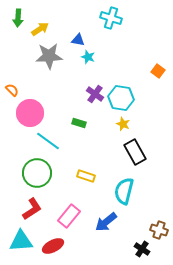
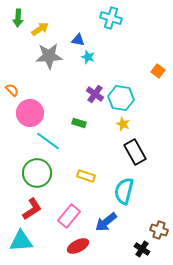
red ellipse: moved 25 px right
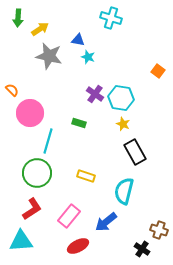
gray star: rotated 16 degrees clockwise
cyan line: rotated 70 degrees clockwise
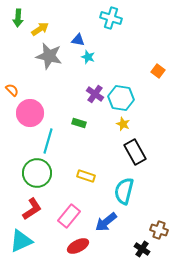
cyan triangle: rotated 20 degrees counterclockwise
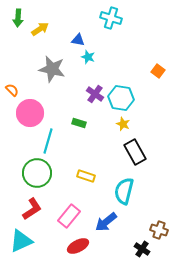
gray star: moved 3 px right, 13 px down
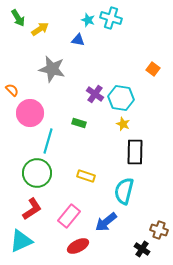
green arrow: rotated 36 degrees counterclockwise
cyan star: moved 37 px up
orange square: moved 5 px left, 2 px up
black rectangle: rotated 30 degrees clockwise
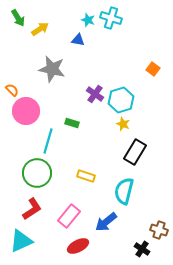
cyan hexagon: moved 2 px down; rotated 25 degrees counterclockwise
pink circle: moved 4 px left, 2 px up
green rectangle: moved 7 px left
black rectangle: rotated 30 degrees clockwise
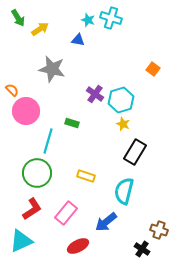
pink rectangle: moved 3 px left, 3 px up
